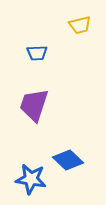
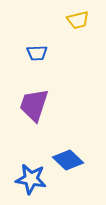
yellow trapezoid: moved 2 px left, 5 px up
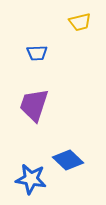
yellow trapezoid: moved 2 px right, 2 px down
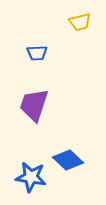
blue star: moved 2 px up
